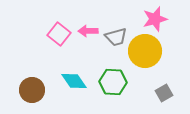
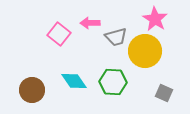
pink star: rotated 25 degrees counterclockwise
pink arrow: moved 2 px right, 8 px up
gray square: rotated 36 degrees counterclockwise
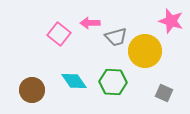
pink star: moved 16 px right, 2 px down; rotated 15 degrees counterclockwise
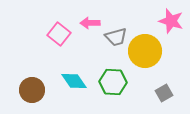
gray square: rotated 36 degrees clockwise
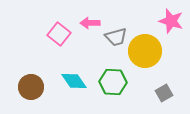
brown circle: moved 1 px left, 3 px up
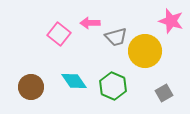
green hexagon: moved 4 px down; rotated 20 degrees clockwise
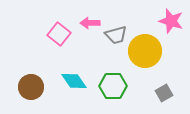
gray trapezoid: moved 2 px up
green hexagon: rotated 24 degrees counterclockwise
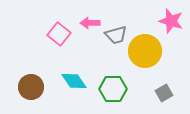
green hexagon: moved 3 px down
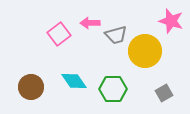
pink square: rotated 15 degrees clockwise
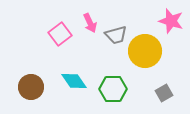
pink arrow: rotated 114 degrees counterclockwise
pink square: moved 1 px right
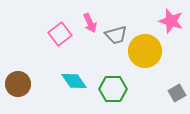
brown circle: moved 13 px left, 3 px up
gray square: moved 13 px right
